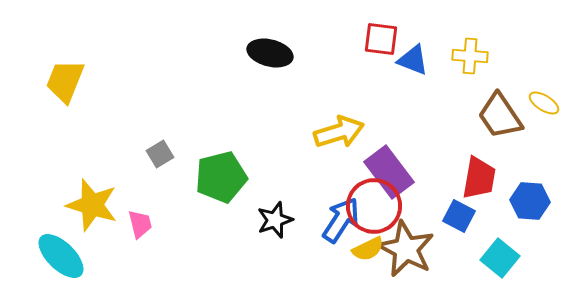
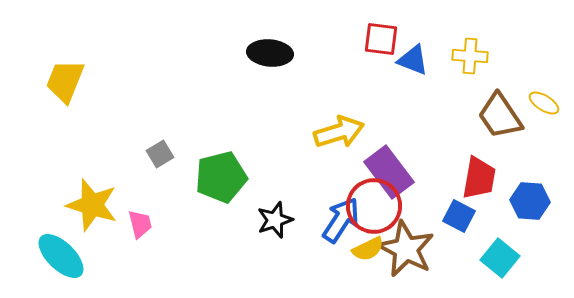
black ellipse: rotated 9 degrees counterclockwise
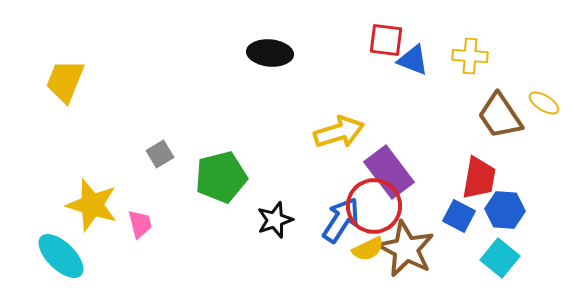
red square: moved 5 px right, 1 px down
blue hexagon: moved 25 px left, 9 px down
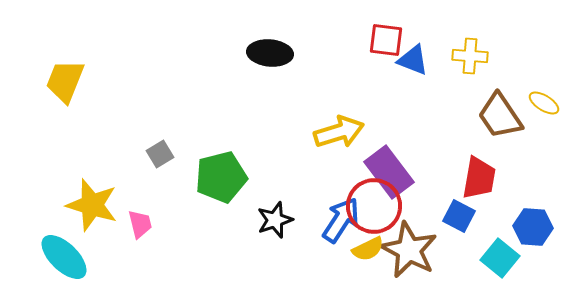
blue hexagon: moved 28 px right, 17 px down
brown star: moved 3 px right, 1 px down
cyan ellipse: moved 3 px right, 1 px down
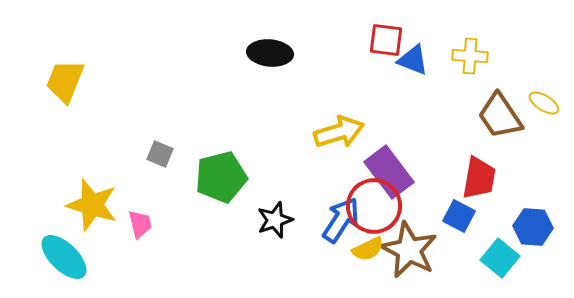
gray square: rotated 36 degrees counterclockwise
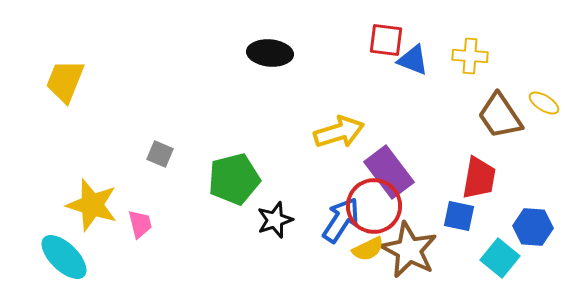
green pentagon: moved 13 px right, 2 px down
blue square: rotated 16 degrees counterclockwise
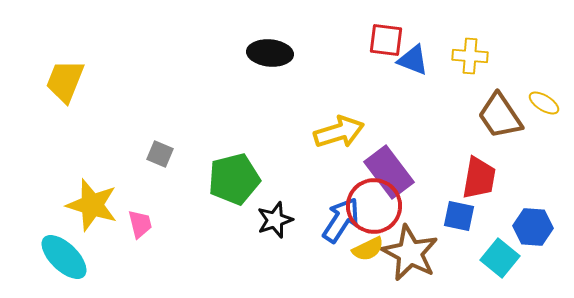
brown star: moved 1 px right, 3 px down
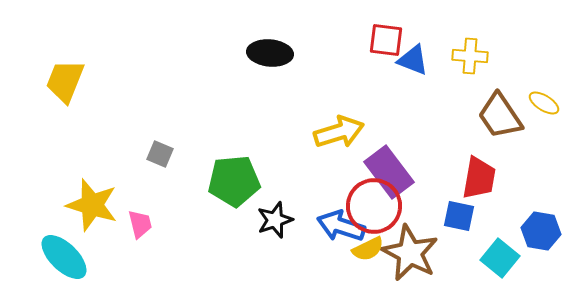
green pentagon: moved 2 px down; rotated 9 degrees clockwise
blue arrow: moved 6 px down; rotated 105 degrees counterclockwise
blue hexagon: moved 8 px right, 4 px down; rotated 6 degrees clockwise
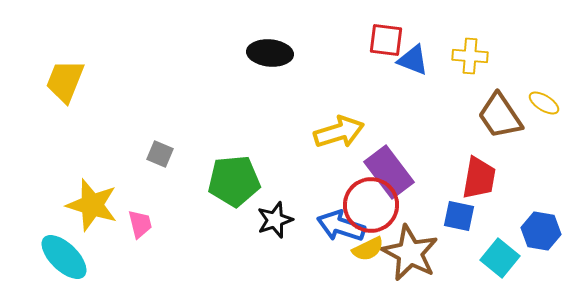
red circle: moved 3 px left, 1 px up
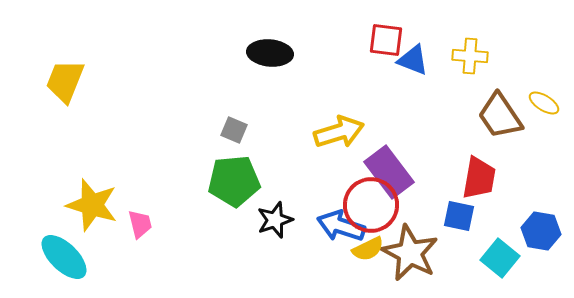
gray square: moved 74 px right, 24 px up
